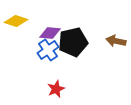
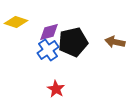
yellow diamond: moved 1 px down
purple diamond: moved 1 px left, 1 px up; rotated 20 degrees counterclockwise
brown arrow: moved 1 px left, 1 px down
red star: rotated 18 degrees counterclockwise
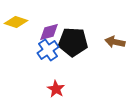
black pentagon: rotated 16 degrees clockwise
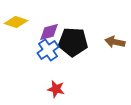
red star: rotated 18 degrees counterclockwise
